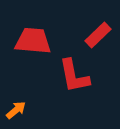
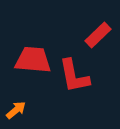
red trapezoid: moved 19 px down
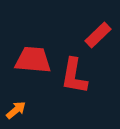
red L-shape: rotated 21 degrees clockwise
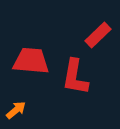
red trapezoid: moved 2 px left, 1 px down
red L-shape: moved 1 px right, 1 px down
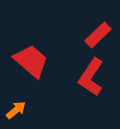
red trapezoid: rotated 36 degrees clockwise
red L-shape: moved 16 px right; rotated 24 degrees clockwise
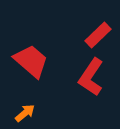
orange arrow: moved 9 px right, 3 px down
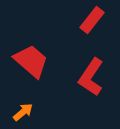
red rectangle: moved 6 px left, 15 px up; rotated 8 degrees counterclockwise
orange arrow: moved 2 px left, 1 px up
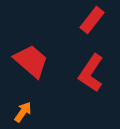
red L-shape: moved 4 px up
orange arrow: rotated 15 degrees counterclockwise
